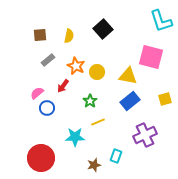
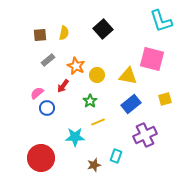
yellow semicircle: moved 5 px left, 3 px up
pink square: moved 1 px right, 2 px down
yellow circle: moved 3 px down
blue rectangle: moved 1 px right, 3 px down
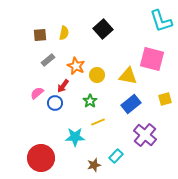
blue circle: moved 8 px right, 5 px up
purple cross: rotated 25 degrees counterclockwise
cyan rectangle: rotated 24 degrees clockwise
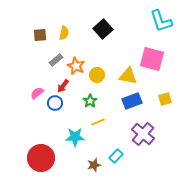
gray rectangle: moved 8 px right
blue rectangle: moved 1 px right, 3 px up; rotated 18 degrees clockwise
purple cross: moved 2 px left, 1 px up
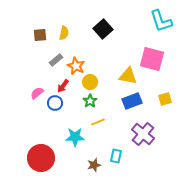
yellow circle: moved 7 px left, 7 px down
cyan rectangle: rotated 32 degrees counterclockwise
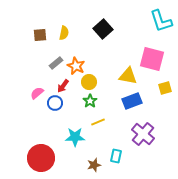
gray rectangle: moved 3 px down
yellow circle: moved 1 px left
yellow square: moved 11 px up
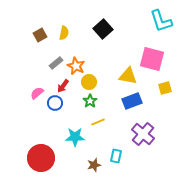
brown square: rotated 24 degrees counterclockwise
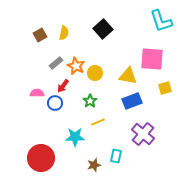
pink square: rotated 10 degrees counterclockwise
yellow circle: moved 6 px right, 9 px up
pink semicircle: rotated 40 degrees clockwise
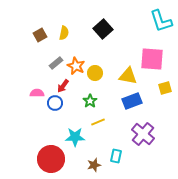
red circle: moved 10 px right, 1 px down
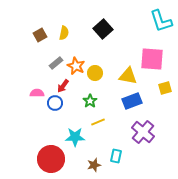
purple cross: moved 2 px up
